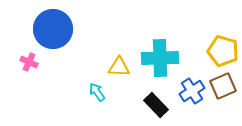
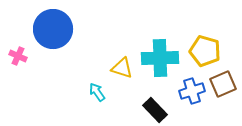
yellow pentagon: moved 18 px left
pink cross: moved 11 px left, 6 px up
yellow triangle: moved 3 px right, 1 px down; rotated 15 degrees clockwise
brown square: moved 2 px up
blue cross: rotated 15 degrees clockwise
black rectangle: moved 1 px left, 5 px down
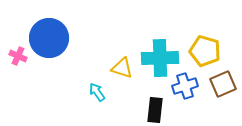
blue circle: moved 4 px left, 9 px down
blue cross: moved 7 px left, 5 px up
black rectangle: rotated 50 degrees clockwise
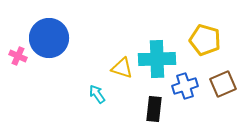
yellow pentagon: moved 11 px up
cyan cross: moved 3 px left, 1 px down
cyan arrow: moved 2 px down
black rectangle: moved 1 px left, 1 px up
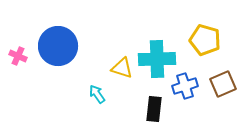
blue circle: moved 9 px right, 8 px down
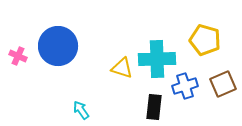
cyan arrow: moved 16 px left, 16 px down
black rectangle: moved 2 px up
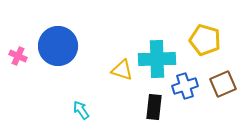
yellow triangle: moved 2 px down
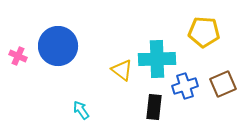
yellow pentagon: moved 1 px left, 8 px up; rotated 12 degrees counterclockwise
yellow triangle: rotated 20 degrees clockwise
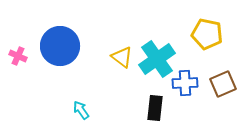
yellow pentagon: moved 3 px right, 2 px down; rotated 8 degrees clockwise
blue circle: moved 2 px right
cyan cross: rotated 33 degrees counterclockwise
yellow triangle: moved 13 px up
blue cross: moved 3 px up; rotated 15 degrees clockwise
black rectangle: moved 1 px right, 1 px down
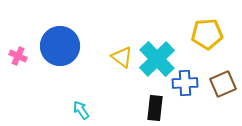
yellow pentagon: rotated 16 degrees counterclockwise
cyan cross: rotated 9 degrees counterclockwise
